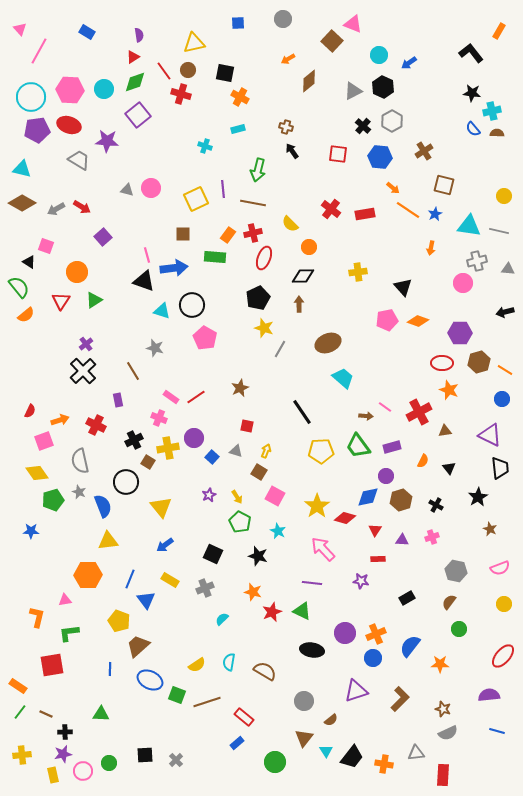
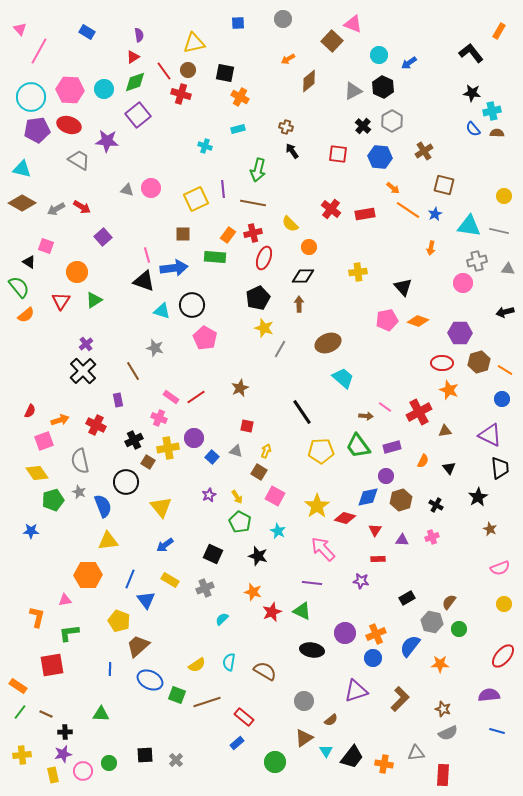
gray hexagon at (456, 571): moved 24 px left, 51 px down
brown triangle at (304, 738): rotated 18 degrees clockwise
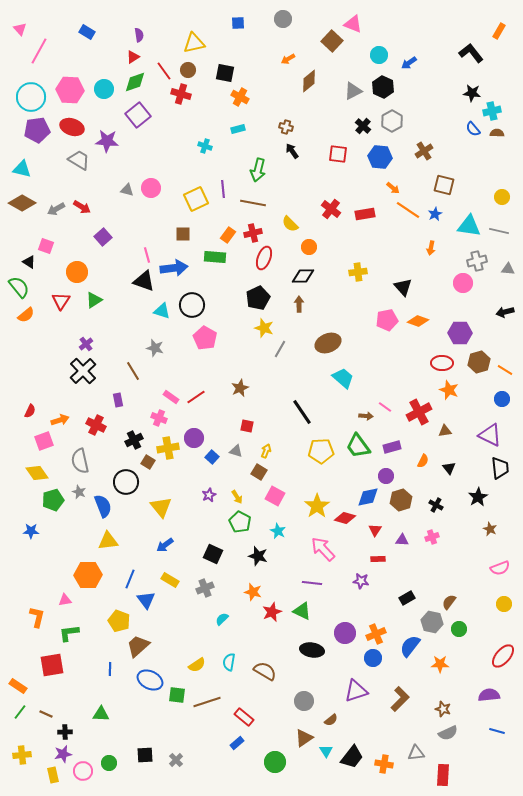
red ellipse at (69, 125): moved 3 px right, 2 px down
yellow circle at (504, 196): moved 2 px left, 1 px down
green square at (177, 695): rotated 12 degrees counterclockwise
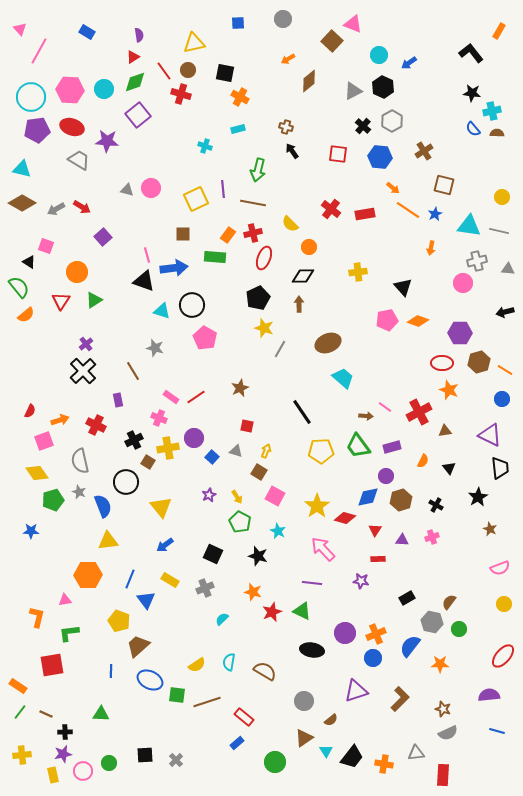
blue line at (110, 669): moved 1 px right, 2 px down
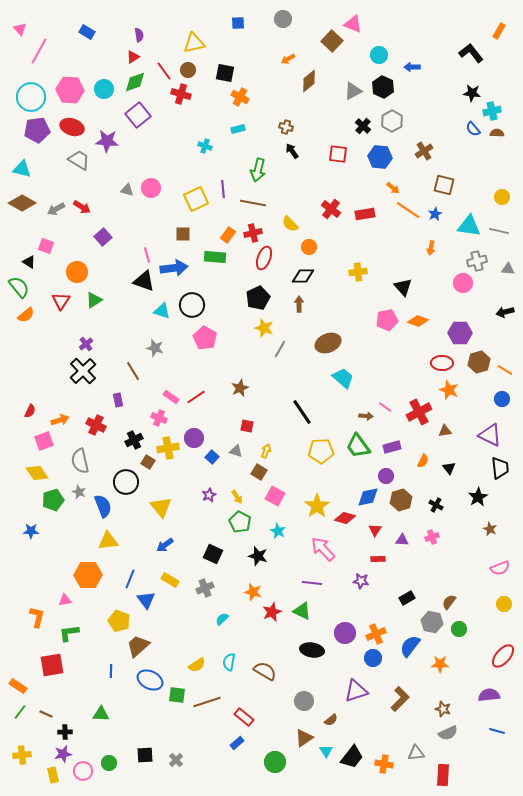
blue arrow at (409, 63): moved 3 px right, 4 px down; rotated 35 degrees clockwise
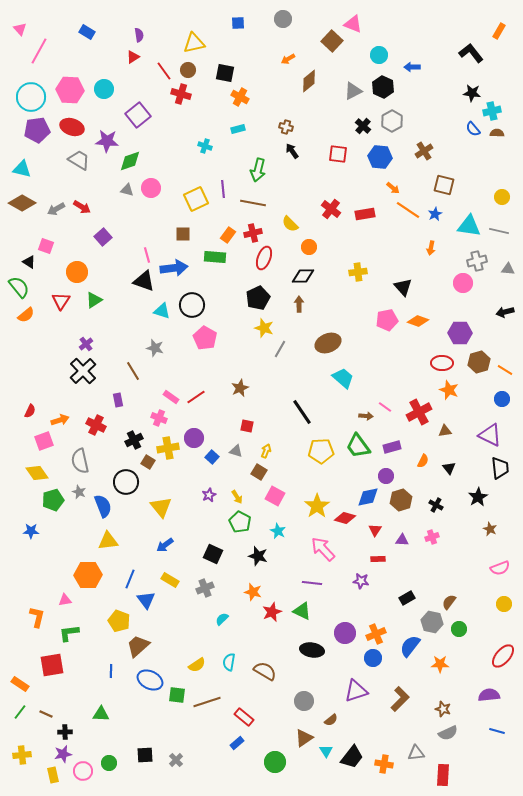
green diamond at (135, 82): moved 5 px left, 79 px down
orange rectangle at (18, 686): moved 2 px right, 2 px up
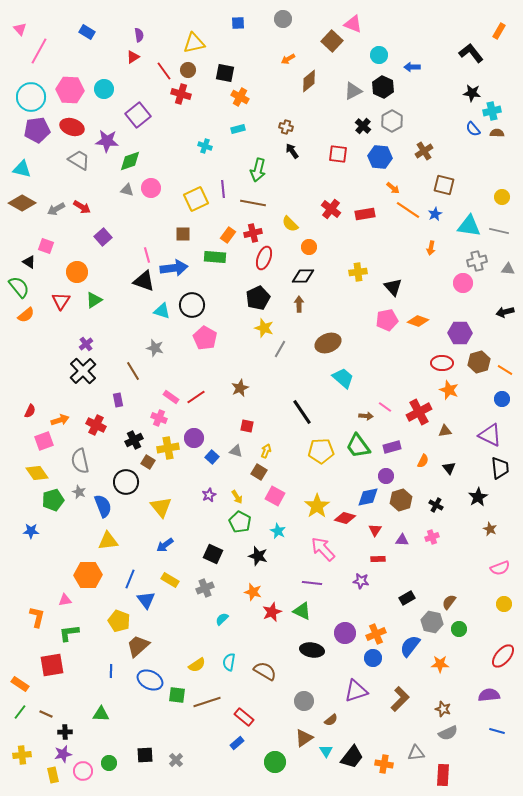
black triangle at (403, 287): moved 10 px left
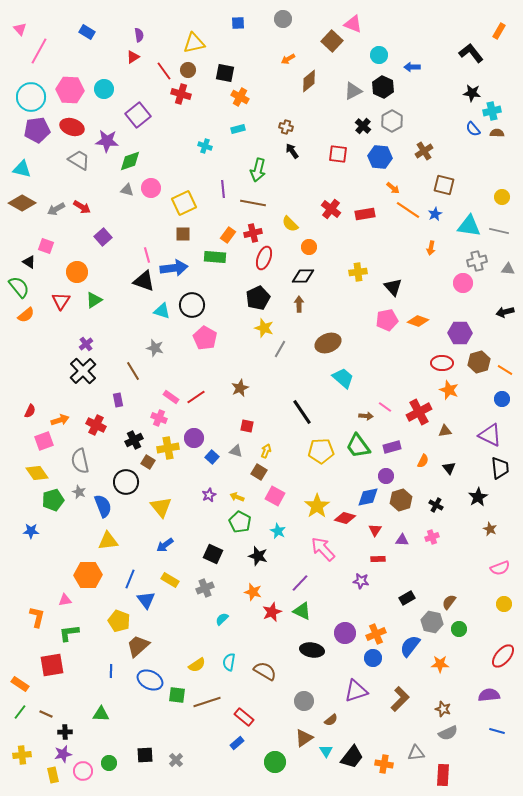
yellow square at (196, 199): moved 12 px left, 4 px down
yellow arrow at (237, 497): rotated 144 degrees clockwise
purple line at (312, 583): moved 12 px left; rotated 54 degrees counterclockwise
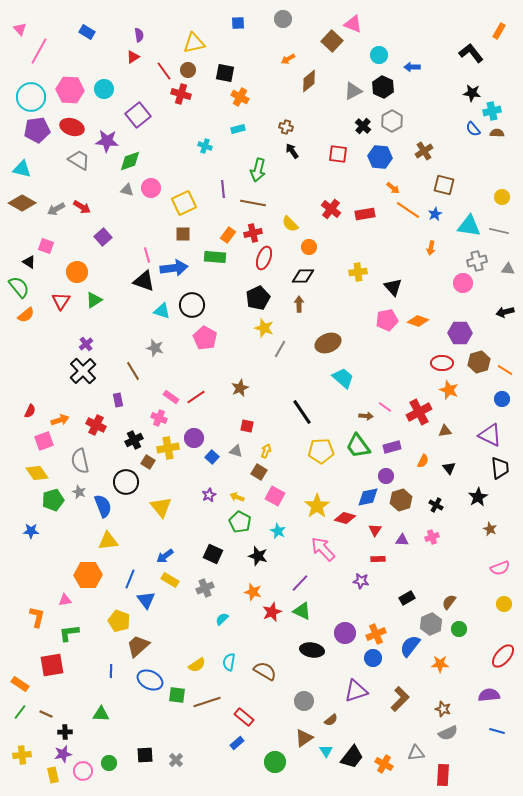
blue arrow at (165, 545): moved 11 px down
gray hexagon at (432, 622): moved 1 px left, 2 px down; rotated 25 degrees clockwise
orange cross at (384, 764): rotated 18 degrees clockwise
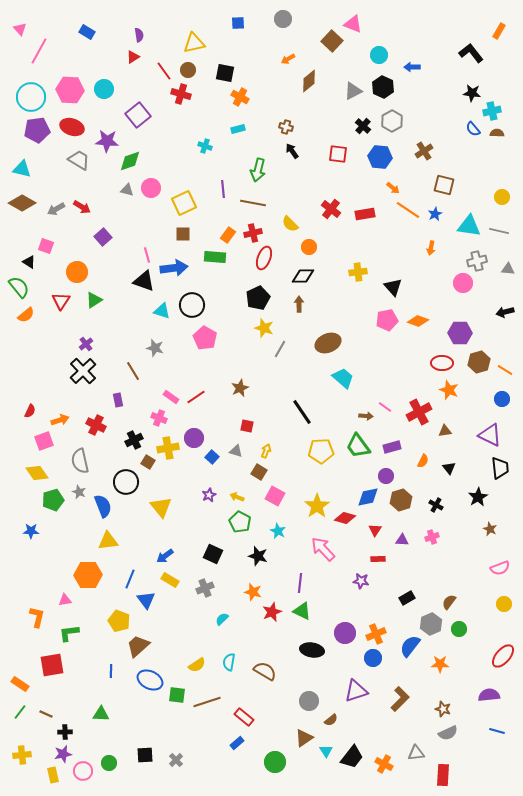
purple line at (300, 583): rotated 36 degrees counterclockwise
gray circle at (304, 701): moved 5 px right
